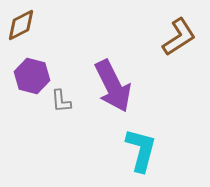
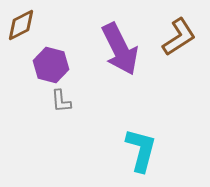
purple hexagon: moved 19 px right, 11 px up
purple arrow: moved 7 px right, 37 px up
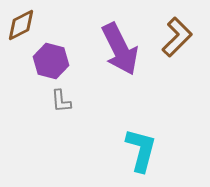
brown L-shape: moved 2 px left; rotated 12 degrees counterclockwise
purple hexagon: moved 4 px up
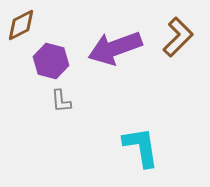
brown L-shape: moved 1 px right
purple arrow: moved 5 px left, 1 px up; rotated 96 degrees clockwise
cyan L-shape: moved 3 px up; rotated 24 degrees counterclockwise
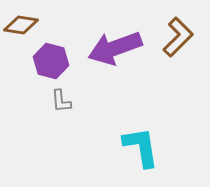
brown diamond: rotated 36 degrees clockwise
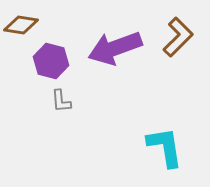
cyan L-shape: moved 24 px right
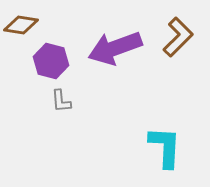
cyan L-shape: rotated 12 degrees clockwise
